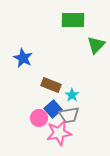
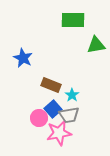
green triangle: rotated 36 degrees clockwise
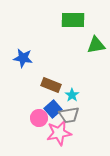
blue star: rotated 18 degrees counterclockwise
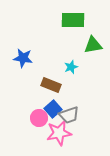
green triangle: moved 3 px left
cyan star: moved 1 px left, 28 px up; rotated 16 degrees clockwise
gray trapezoid: rotated 10 degrees counterclockwise
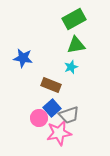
green rectangle: moved 1 px right, 1 px up; rotated 30 degrees counterclockwise
green triangle: moved 17 px left
blue square: moved 1 px left, 1 px up
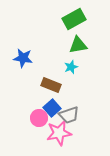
green triangle: moved 2 px right
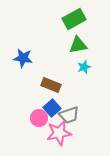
cyan star: moved 13 px right
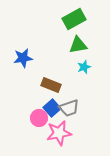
blue star: rotated 18 degrees counterclockwise
gray trapezoid: moved 7 px up
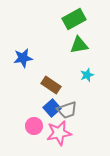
green triangle: moved 1 px right
cyan star: moved 3 px right, 8 px down
brown rectangle: rotated 12 degrees clockwise
gray trapezoid: moved 2 px left, 2 px down
pink circle: moved 5 px left, 8 px down
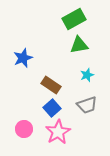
blue star: rotated 12 degrees counterclockwise
gray trapezoid: moved 20 px right, 5 px up
pink circle: moved 10 px left, 3 px down
pink star: moved 1 px left, 1 px up; rotated 20 degrees counterclockwise
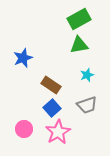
green rectangle: moved 5 px right
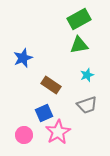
blue square: moved 8 px left, 5 px down; rotated 18 degrees clockwise
pink circle: moved 6 px down
